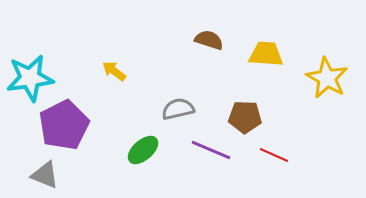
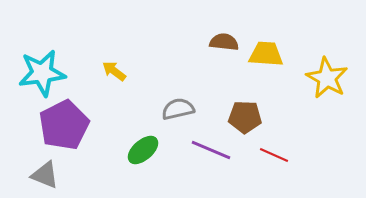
brown semicircle: moved 15 px right, 2 px down; rotated 12 degrees counterclockwise
cyan star: moved 12 px right, 5 px up
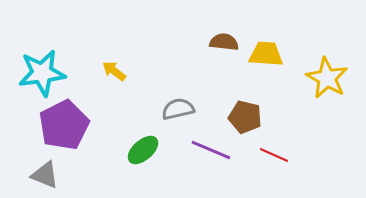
brown pentagon: rotated 12 degrees clockwise
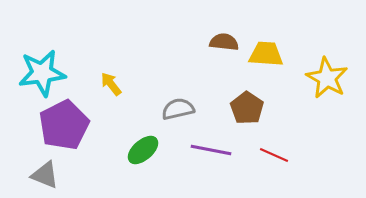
yellow arrow: moved 3 px left, 13 px down; rotated 15 degrees clockwise
brown pentagon: moved 2 px right, 9 px up; rotated 20 degrees clockwise
purple line: rotated 12 degrees counterclockwise
